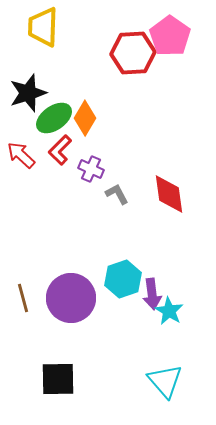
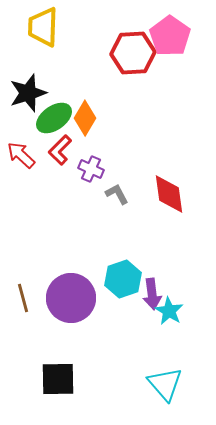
cyan triangle: moved 3 px down
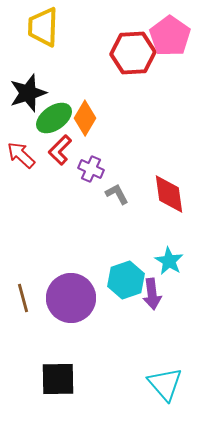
cyan hexagon: moved 3 px right, 1 px down
cyan star: moved 50 px up
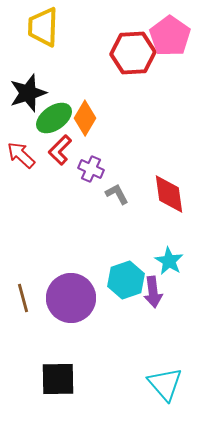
purple arrow: moved 1 px right, 2 px up
